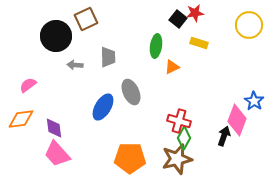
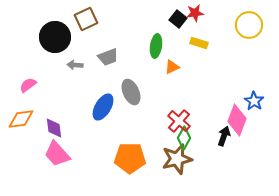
black circle: moved 1 px left, 1 px down
gray trapezoid: rotated 70 degrees clockwise
red cross: rotated 25 degrees clockwise
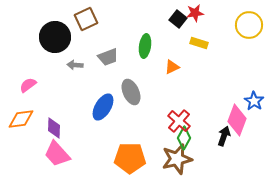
green ellipse: moved 11 px left
purple diamond: rotated 10 degrees clockwise
